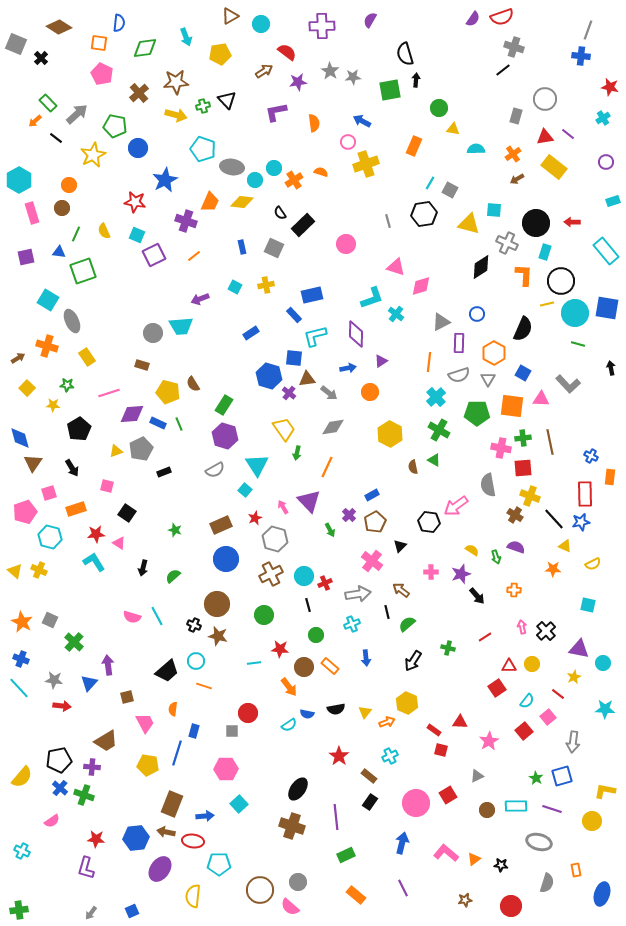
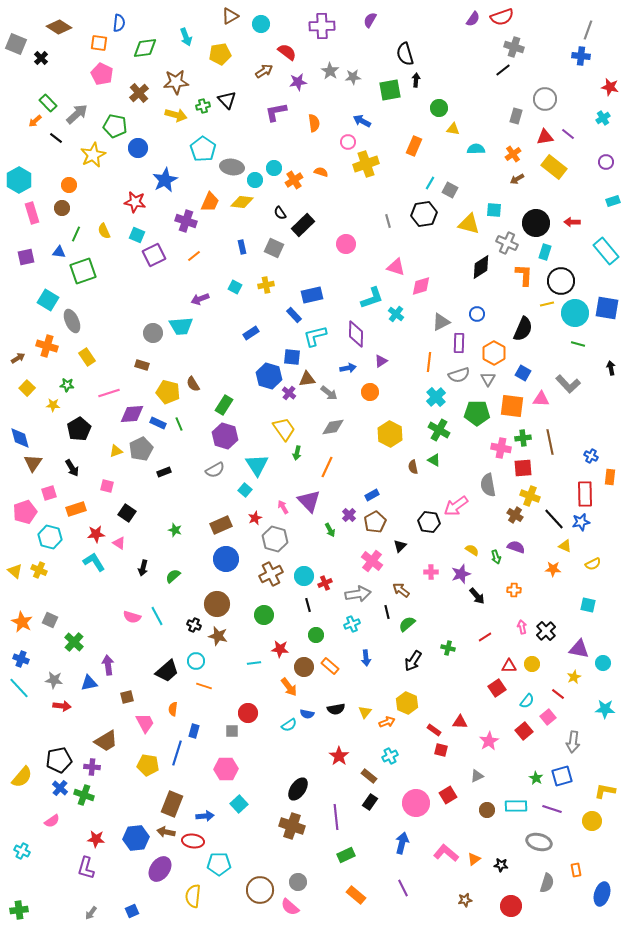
cyan pentagon at (203, 149): rotated 15 degrees clockwise
blue square at (294, 358): moved 2 px left, 1 px up
blue triangle at (89, 683): rotated 36 degrees clockwise
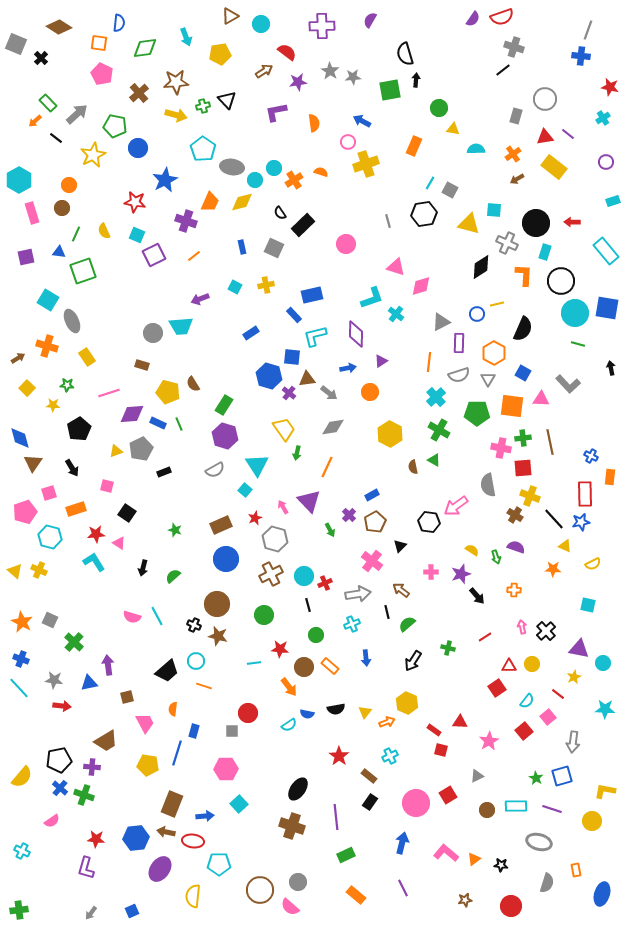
yellow diamond at (242, 202): rotated 20 degrees counterclockwise
yellow line at (547, 304): moved 50 px left
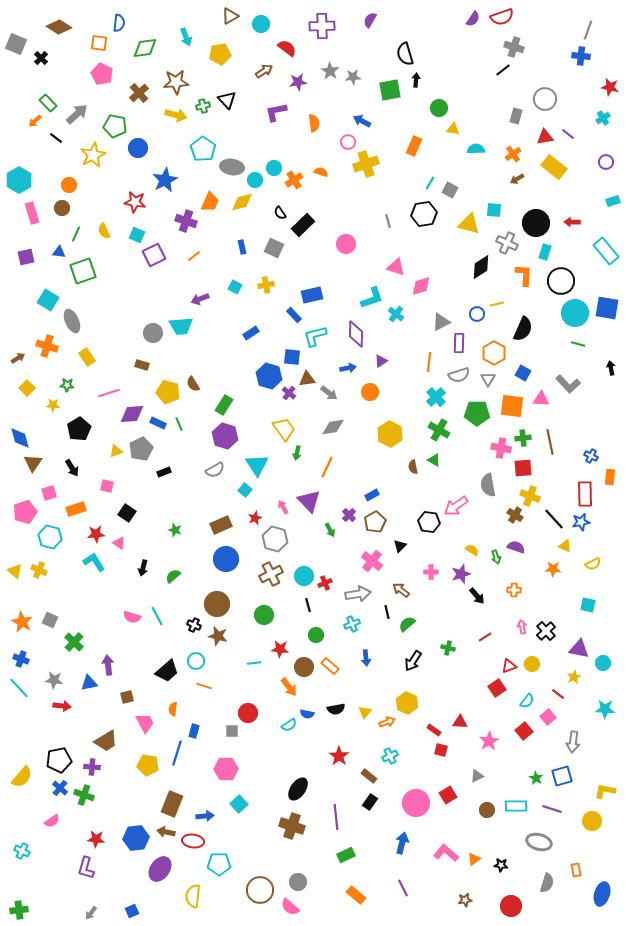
red semicircle at (287, 52): moved 4 px up
red triangle at (509, 666): rotated 21 degrees counterclockwise
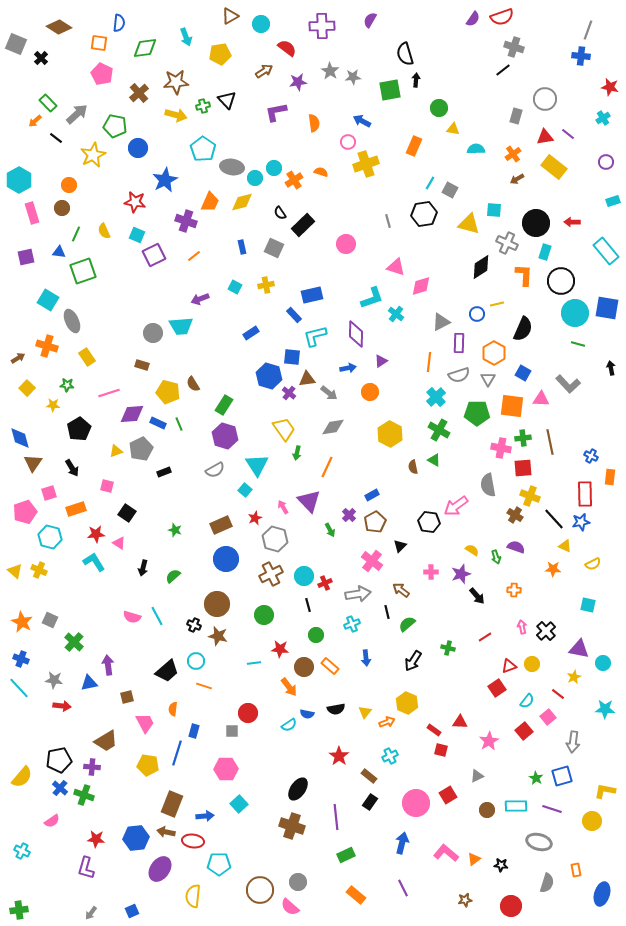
cyan circle at (255, 180): moved 2 px up
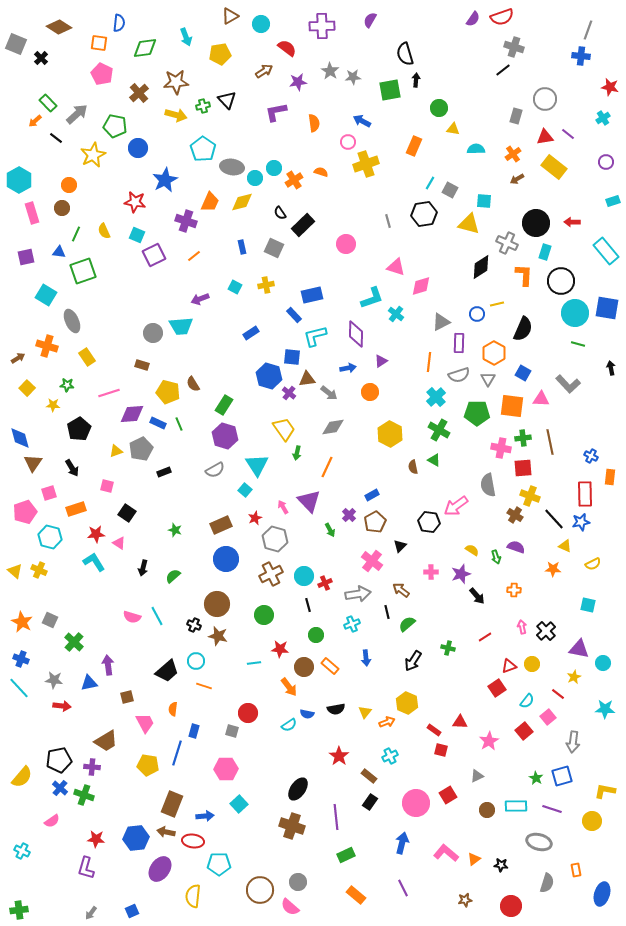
cyan square at (494, 210): moved 10 px left, 9 px up
cyan square at (48, 300): moved 2 px left, 5 px up
gray square at (232, 731): rotated 16 degrees clockwise
